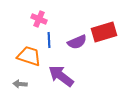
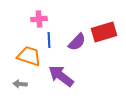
pink cross: rotated 28 degrees counterclockwise
purple semicircle: rotated 24 degrees counterclockwise
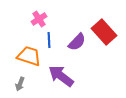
pink cross: rotated 28 degrees counterclockwise
red rectangle: rotated 65 degrees clockwise
gray arrow: rotated 72 degrees counterclockwise
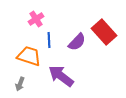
pink cross: moved 3 px left
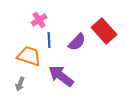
pink cross: moved 3 px right, 1 px down
red rectangle: moved 1 px up
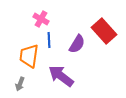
pink cross: moved 2 px right, 1 px up; rotated 28 degrees counterclockwise
purple semicircle: moved 2 px down; rotated 12 degrees counterclockwise
orange trapezoid: rotated 100 degrees counterclockwise
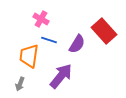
blue line: rotated 70 degrees counterclockwise
purple arrow: rotated 92 degrees clockwise
